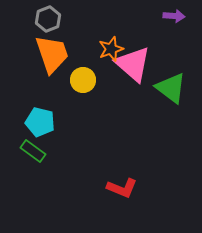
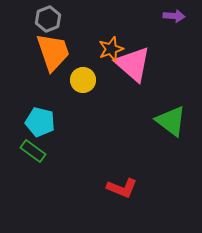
orange trapezoid: moved 1 px right, 2 px up
green triangle: moved 33 px down
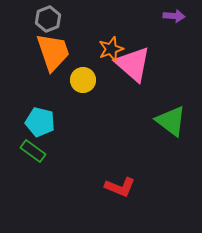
red L-shape: moved 2 px left, 1 px up
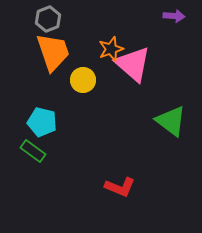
cyan pentagon: moved 2 px right
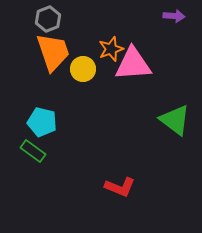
pink triangle: rotated 45 degrees counterclockwise
yellow circle: moved 11 px up
green triangle: moved 4 px right, 1 px up
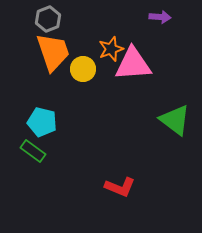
purple arrow: moved 14 px left, 1 px down
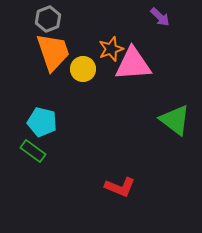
purple arrow: rotated 40 degrees clockwise
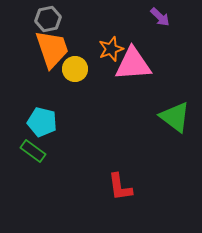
gray hexagon: rotated 10 degrees clockwise
orange trapezoid: moved 1 px left, 3 px up
yellow circle: moved 8 px left
green triangle: moved 3 px up
red L-shape: rotated 60 degrees clockwise
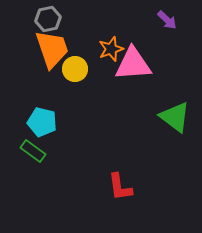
purple arrow: moved 7 px right, 3 px down
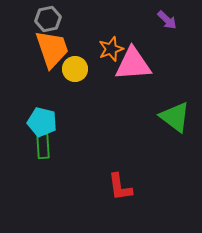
green rectangle: moved 10 px right, 5 px up; rotated 50 degrees clockwise
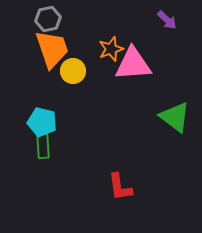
yellow circle: moved 2 px left, 2 px down
